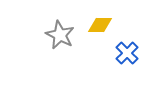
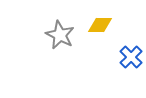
blue cross: moved 4 px right, 4 px down
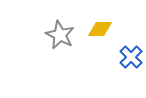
yellow diamond: moved 4 px down
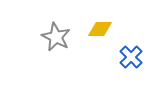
gray star: moved 4 px left, 2 px down
